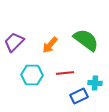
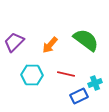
red line: moved 1 px right, 1 px down; rotated 18 degrees clockwise
cyan cross: rotated 24 degrees counterclockwise
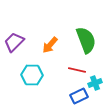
green semicircle: rotated 32 degrees clockwise
red line: moved 11 px right, 4 px up
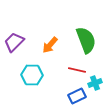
blue rectangle: moved 2 px left
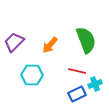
red line: moved 1 px down
cyan cross: moved 1 px down
blue rectangle: moved 2 px up
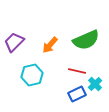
green semicircle: rotated 88 degrees clockwise
cyan hexagon: rotated 15 degrees counterclockwise
cyan cross: rotated 24 degrees counterclockwise
